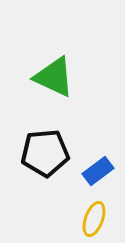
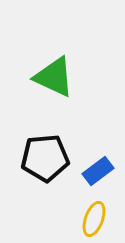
black pentagon: moved 5 px down
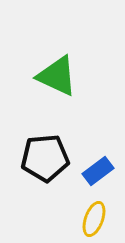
green triangle: moved 3 px right, 1 px up
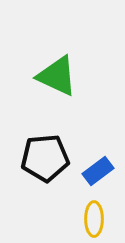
yellow ellipse: rotated 20 degrees counterclockwise
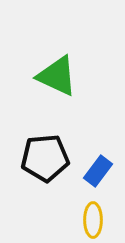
blue rectangle: rotated 16 degrees counterclockwise
yellow ellipse: moved 1 px left, 1 px down
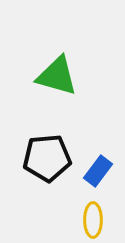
green triangle: rotated 9 degrees counterclockwise
black pentagon: moved 2 px right
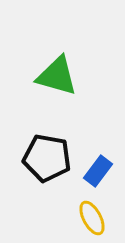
black pentagon: rotated 15 degrees clockwise
yellow ellipse: moved 1 px left, 2 px up; rotated 28 degrees counterclockwise
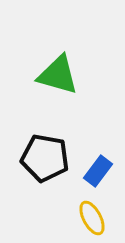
green triangle: moved 1 px right, 1 px up
black pentagon: moved 2 px left
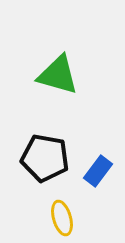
yellow ellipse: moved 30 px left; rotated 12 degrees clockwise
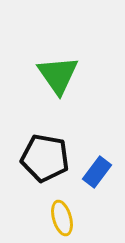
green triangle: rotated 39 degrees clockwise
blue rectangle: moved 1 px left, 1 px down
